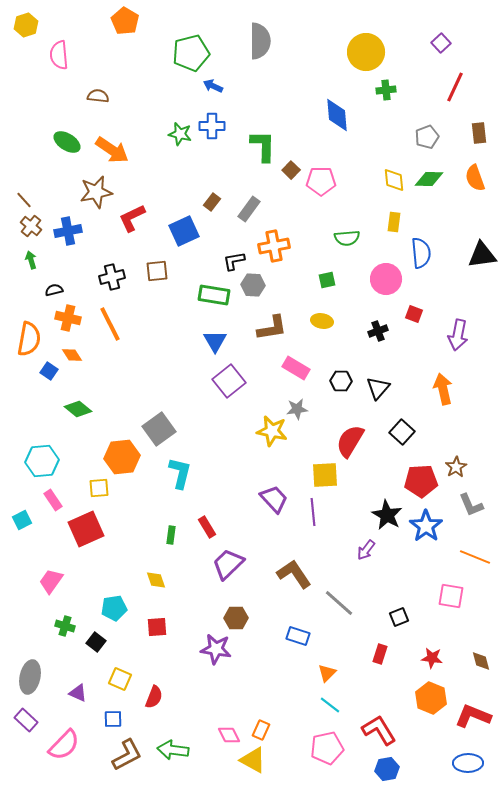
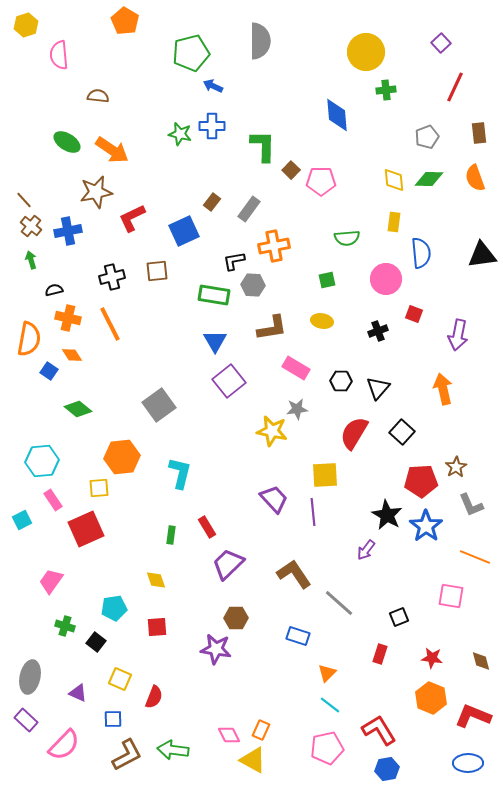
gray square at (159, 429): moved 24 px up
red semicircle at (350, 441): moved 4 px right, 8 px up
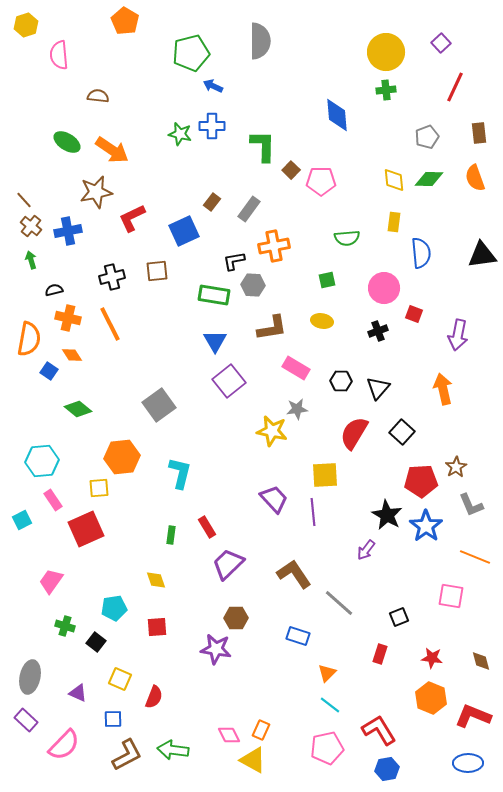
yellow circle at (366, 52): moved 20 px right
pink circle at (386, 279): moved 2 px left, 9 px down
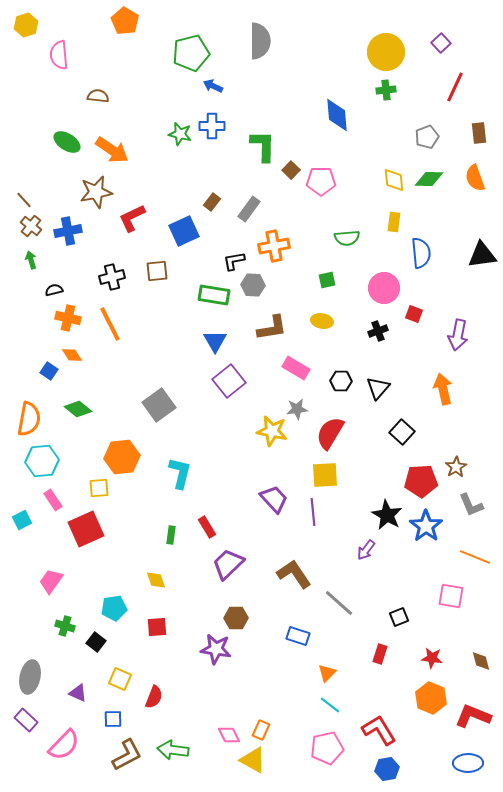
orange semicircle at (29, 339): moved 80 px down
red semicircle at (354, 433): moved 24 px left
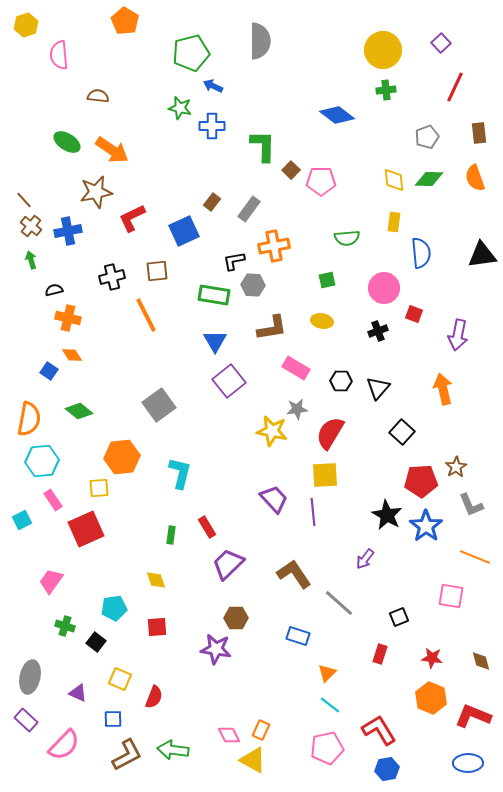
yellow circle at (386, 52): moved 3 px left, 2 px up
blue diamond at (337, 115): rotated 48 degrees counterclockwise
green star at (180, 134): moved 26 px up
orange line at (110, 324): moved 36 px right, 9 px up
green diamond at (78, 409): moved 1 px right, 2 px down
purple arrow at (366, 550): moved 1 px left, 9 px down
